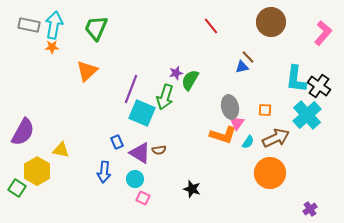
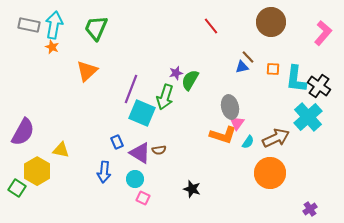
orange star: rotated 24 degrees clockwise
orange square: moved 8 px right, 41 px up
cyan cross: moved 1 px right, 2 px down
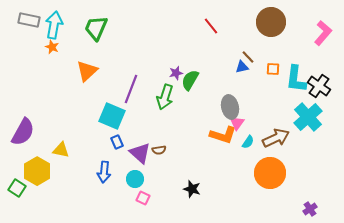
gray rectangle: moved 5 px up
cyan square: moved 30 px left, 3 px down
purple triangle: rotated 10 degrees clockwise
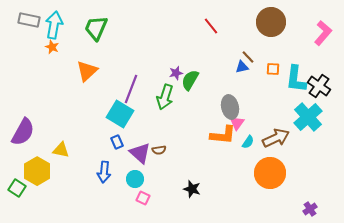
cyan square: moved 8 px right, 2 px up; rotated 8 degrees clockwise
orange L-shape: rotated 12 degrees counterclockwise
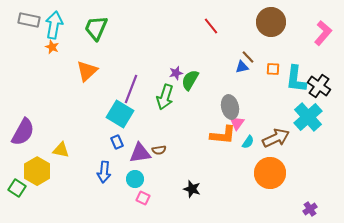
purple triangle: rotated 50 degrees counterclockwise
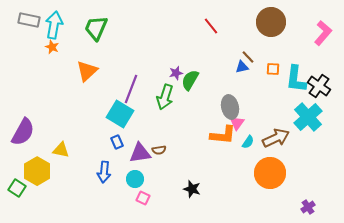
purple cross: moved 2 px left, 2 px up
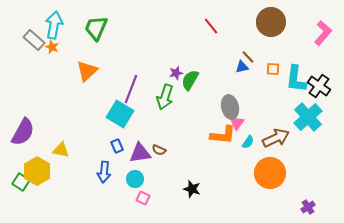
gray rectangle: moved 5 px right, 20 px down; rotated 30 degrees clockwise
blue rectangle: moved 4 px down
brown semicircle: rotated 32 degrees clockwise
green square: moved 4 px right, 6 px up
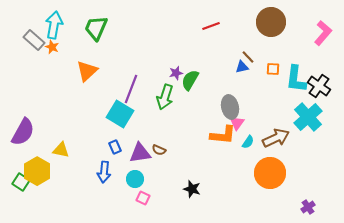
red line: rotated 72 degrees counterclockwise
blue rectangle: moved 2 px left, 1 px down
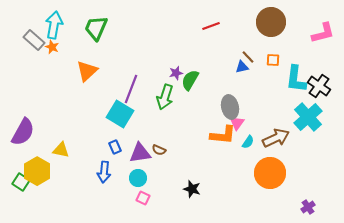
pink L-shape: rotated 35 degrees clockwise
orange square: moved 9 px up
cyan circle: moved 3 px right, 1 px up
